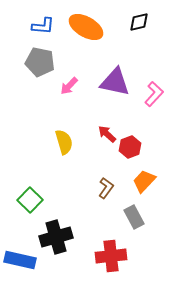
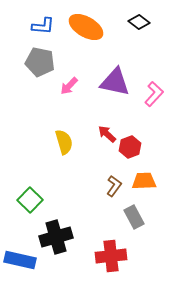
black diamond: rotated 50 degrees clockwise
orange trapezoid: rotated 45 degrees clockwise
brown L-shape: moved 8 px right, 2 px up
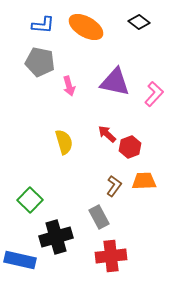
blue L-shape: moved 1 px up
pink arrow: rotated 60 degrees counterclockwise
gray rectangle: moved 35 px left
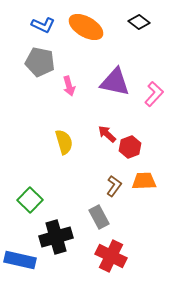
blue L-shape: rotated 20 degrees clockwise
red cross: rotated 32 degrees clockwise
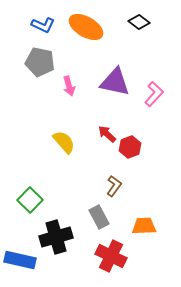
yellow semicircle: rotated 25 degrees counterclockwise
orange trapezoid: moved 45 px down
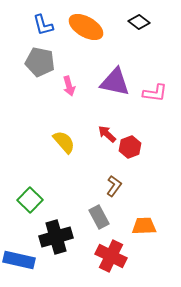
blue L-shape: rotated 50 degrees clockwise
pink L-shape: moved 1 px right, 1 px up; rotated 55 degrees clockwise
blue rectangle: moved 1 px left
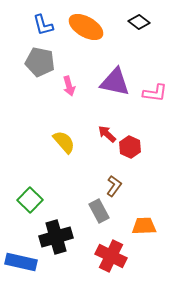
red hexagon: rotated 15 degrees counterclockwise
gray rectangle: moved 6 px up
blue rectangle: moved 2 px right, 2 px down
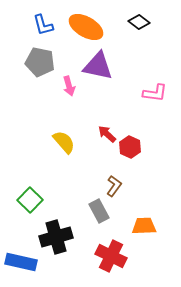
purple triangle: moved 17 px left, 16 px up
